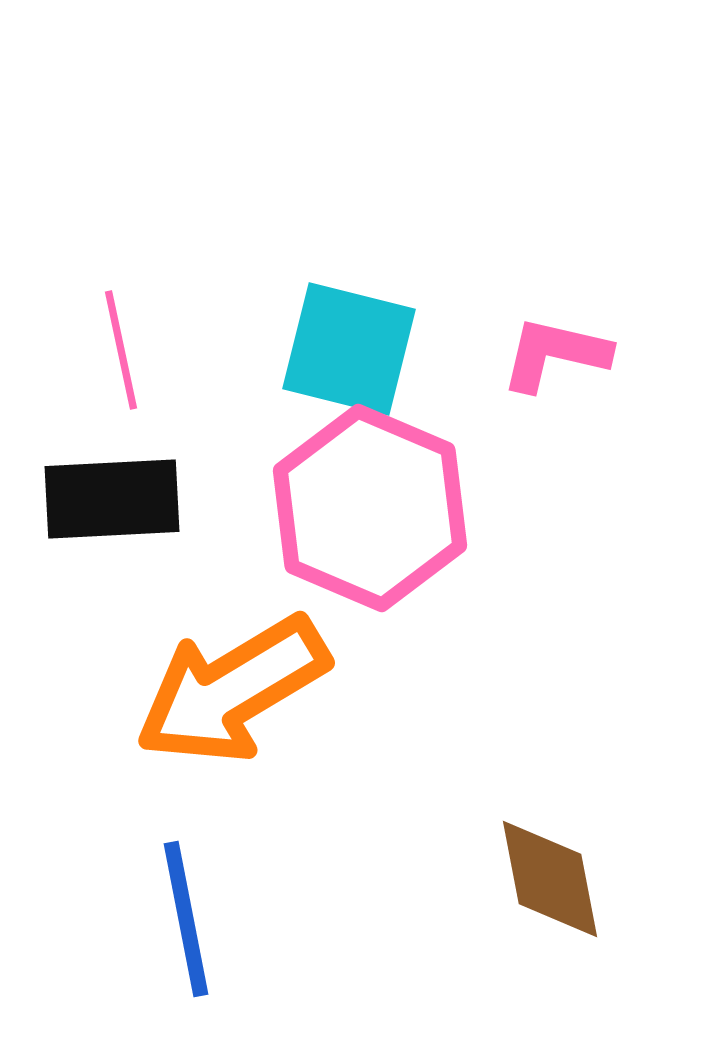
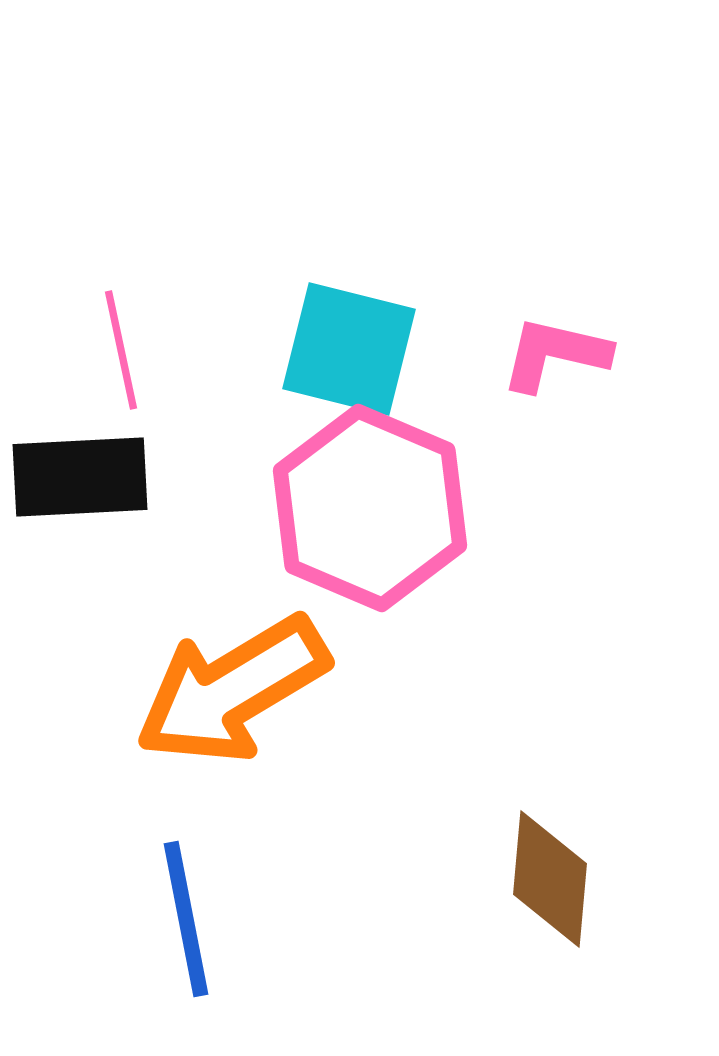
black rectangle: moved 32 px left, 22 px up
brown diamond: rotated 16 degrees clockwise
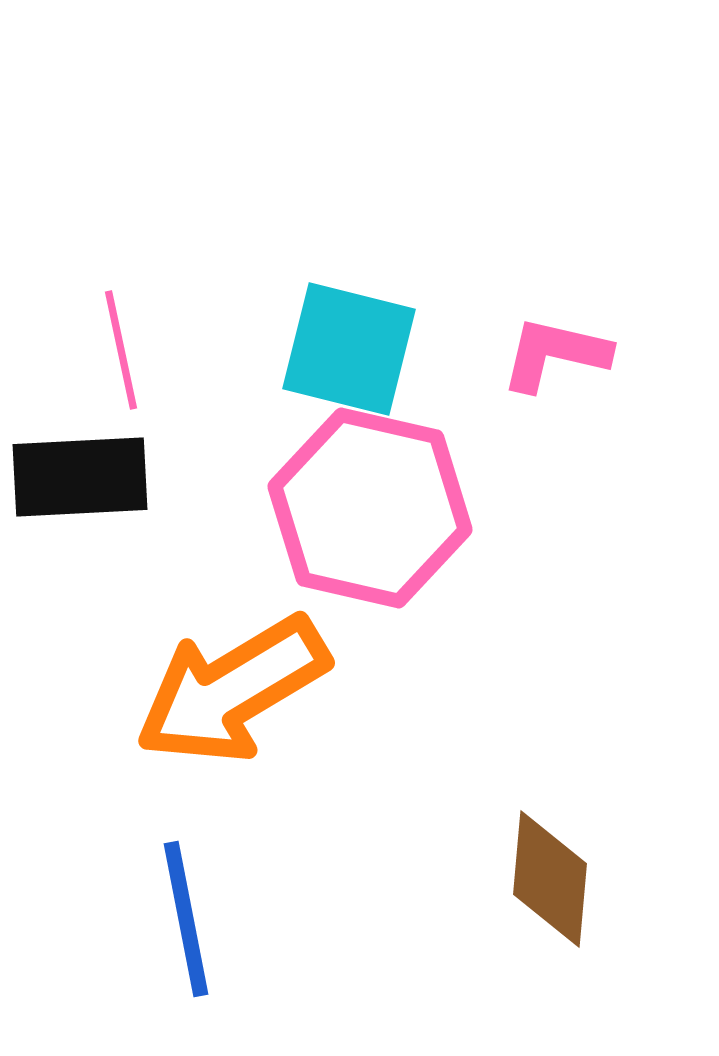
pink hexagon: rotated 10 degrees counterclockwise
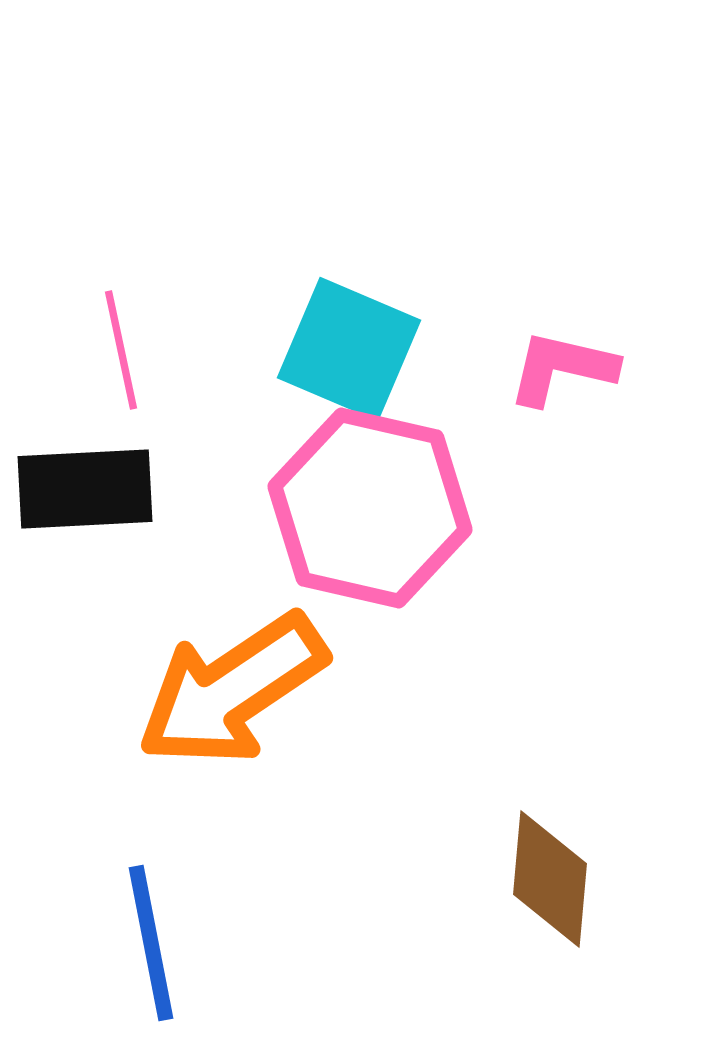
cyan square: rotated 9 degrees clockwise
pink L-shape: moved 7 px right, 14 px down
black rectangle: moved 5 px right, 12 px down
orange arrow: rotated 3 degrees counterclockwise
blue line: moved 35 px left, 24 px down
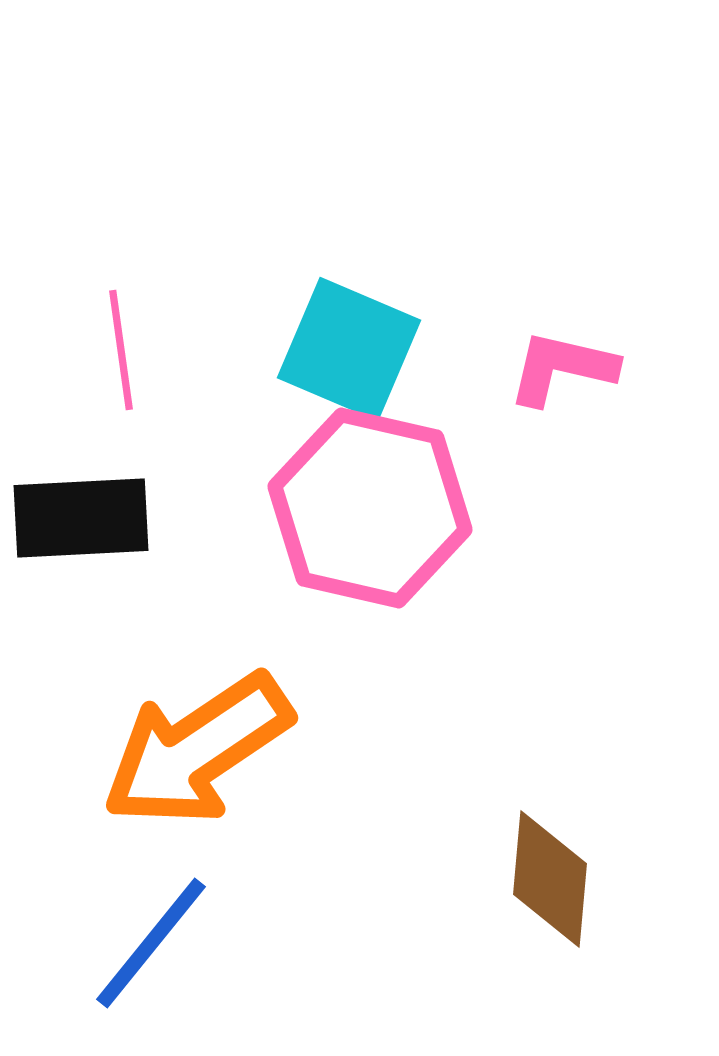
pink line: rotated 4 degrees clockwise
black rectangle: moved 4 px left, 29 px down
orange arrow: moved 35 px left, 60 px down
blue line: rotated 50 degrees clockwise
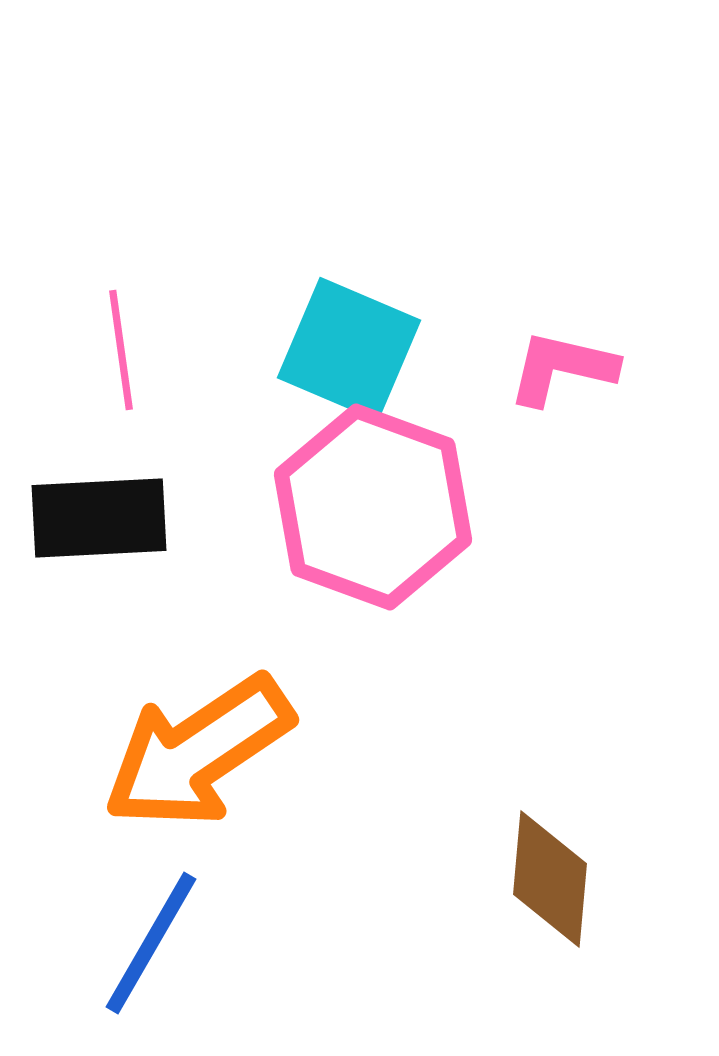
pink hexagon: moved 3 px right, 1 px up; rotated 7 degrees clockwise
black rectangle: moved 18 px right
orange arrow: moved 1 px right, 2 px down
blue line: rotated 9 degrees counterclockwise
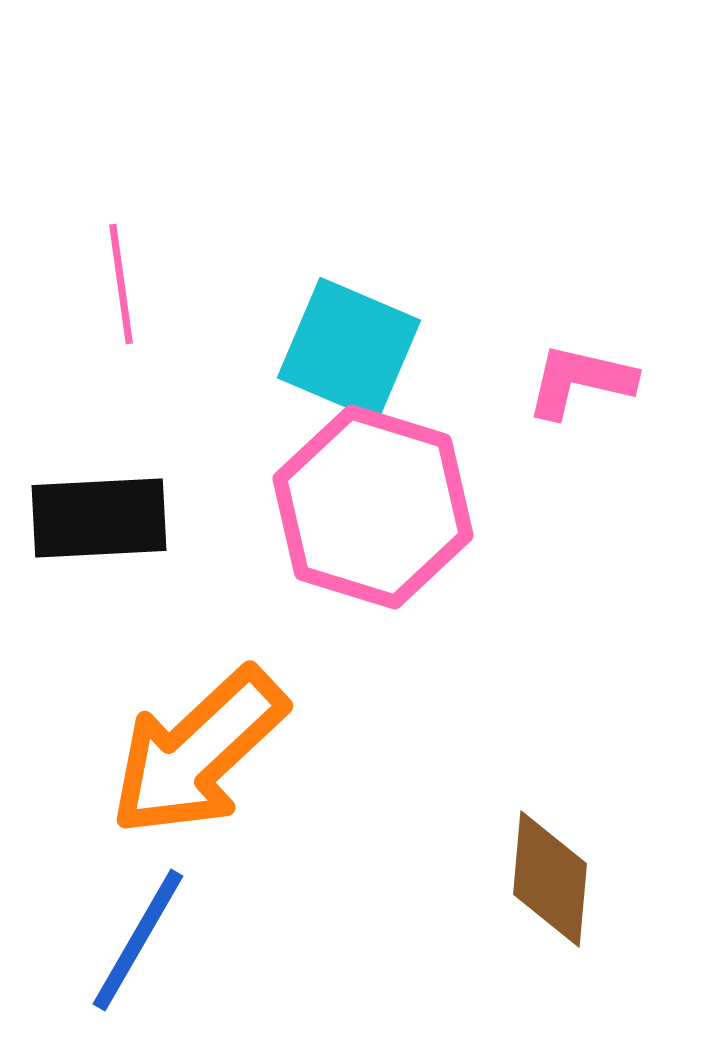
pink line: moved 66 px up
pink L-shape: moved 18 px right, 13 px down
pink hexagon: rotated 3 degrees counterclockwise
orange arrow: rotated 9 degrees counterclockwise
blue line: moved 13 px left, 3 px up
